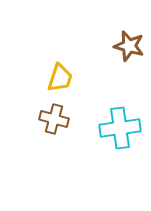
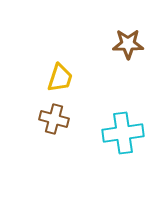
brown star: moved 1 px left, 2 px up; rotated 16 degrees counterclockwise
cyan cross: moved 3 px right, 5 px down
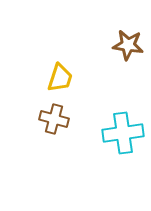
brown star: moved 1 px down; rotated 8 degrees clockwise
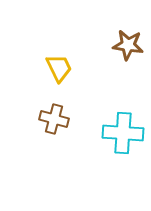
yellow trapezoid: moved 1 px left, 10 px up; rotated 44 degrees counterclockwise
cyan cross: rotated 12 degrees clockwise
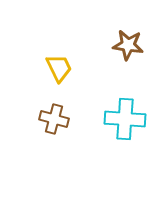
cyan cross: moved 2 px right, 14 px up
